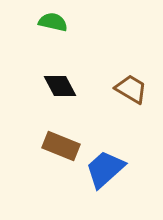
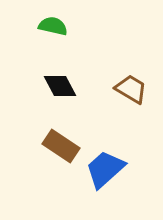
green semicircle: moved 4 px down
brown rectangle: rotated 12 degrees clockwise
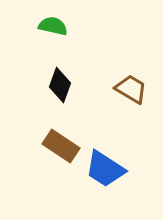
black diamond: moved 1 px up; rotated 48 degrees clockwise
blue trapezoid: rotated 105 degrees counterclockwise
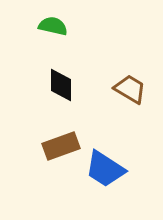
black diamond: moved 1 px right; rotated 20 degrees counterclockwise
brown trapezoid: moved 1 px left
brown rectangle: rotated 54 degrees counterclockwise
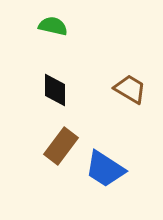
black diamond: moved 6 px left, 5 px down
brown rectangle: rotated 33 degrees counterclockwise
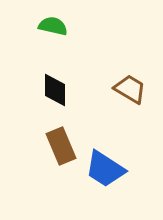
brown rectangle: rotated 60 degrees counterclockwise
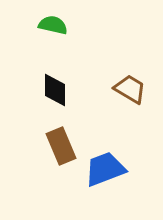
green semicircle: moved 1 px up
blue trapezoid: rotated 126 degrees clockwise
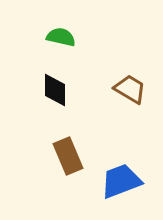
green semicircle: moved 8 px right, 12 px down
brown rectangle: moved 7 px right, 10 px down
blue trapezoid: moved 16 px right, 12 px down
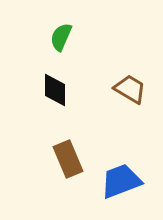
green semicircle: rotated 80 degrees counterclockwise
brown rectangle: moved 3 px down
